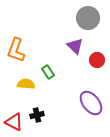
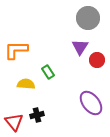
purple triangle: moved 5 px right, 1 px down; rotated 18 degrees clockwise
orange L-shape: rotated 70 degrees clockwise
red triangle: rotated 24 degrees clockwise
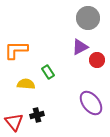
purple triangle: rotated 30 degrees clockwise
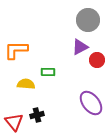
gray circle: moved 2 px down
green rectangle: rotated 56 degrees counterclockwise
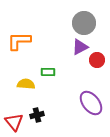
gray circle: moved 4 px left, 3 px down
orange L-shape: moved 3 px right, 9 px up
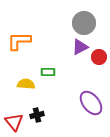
red circle: moved 2 px right, 3 px up
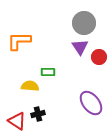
purple triangle: rotated 36 degrees counterclockwise
yellow semicircle: moved 4 px right, 2 px down
black cross: moved 1 px right, 1 px up
red triangle: moved 3 px right, 1 px up; rotated 18 degrees counterclockwise
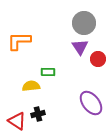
red circle: moved 1 px left, 2 px down
yellow semicircle: moved 1 px right; rotated 12 degrees counterclockwise
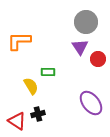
gray circle: moved 2 px right, 1 px up
yellow semicircle: rotated 66 degrees clockwise
